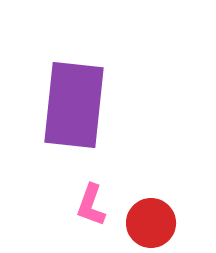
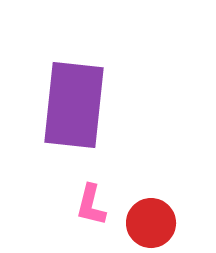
pink L-shape: rotated 6 degrees counterclockwise
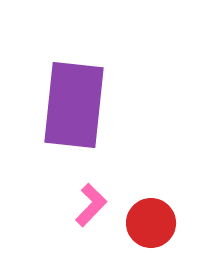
pink L-shape: rotated 150 degrees counterclockwise
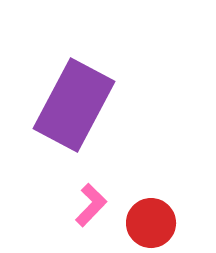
purple rectangle: rotated 22 degrees clockwise
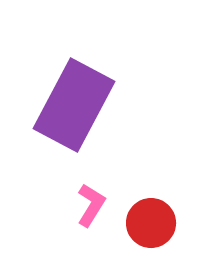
pink L-shape: rotated 12 degrees counterclockwise
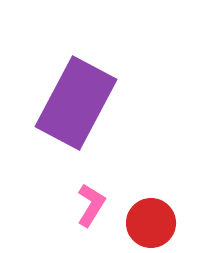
purple rectangle: moved 2 px right, 2 px up
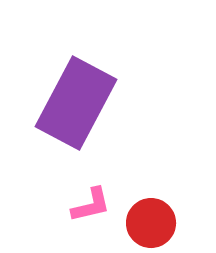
pink L-shape: rotated 45 degrees clockwise
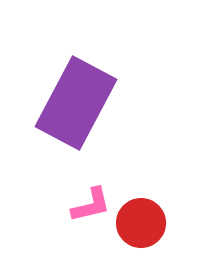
red circle: moved 10 px left
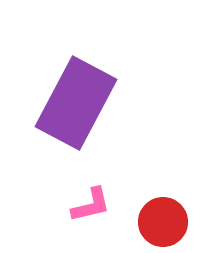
red circle: moved 22 px right, 1 px up
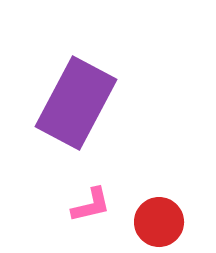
red circle: moved 4 px left
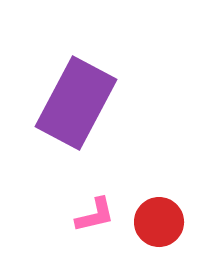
pink L-shape: moved 4 px right, 10 px down
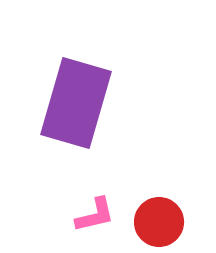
purple rectangle: rotated 12 degrees counterclockwise
